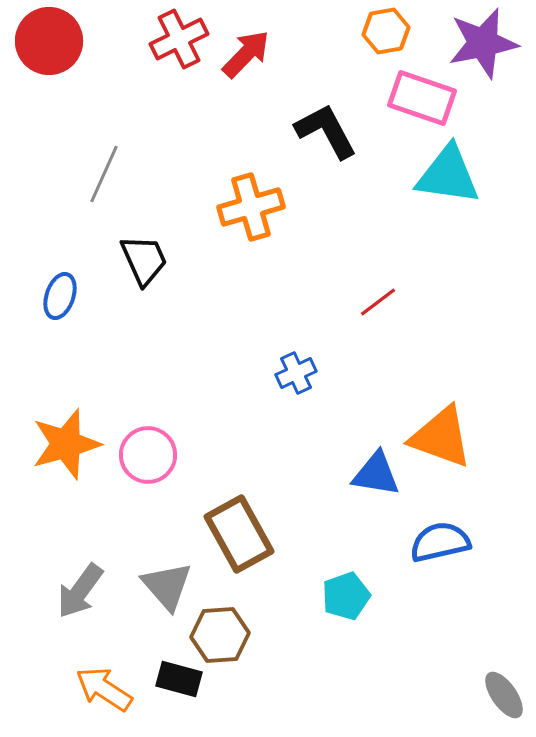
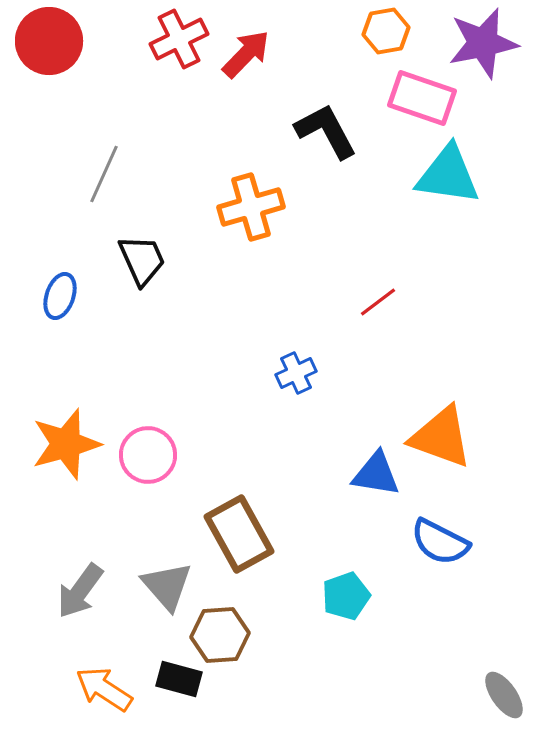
black trapezoid: moved 2 px left
blue semicircle: rotated 140 degrees counterclockwise
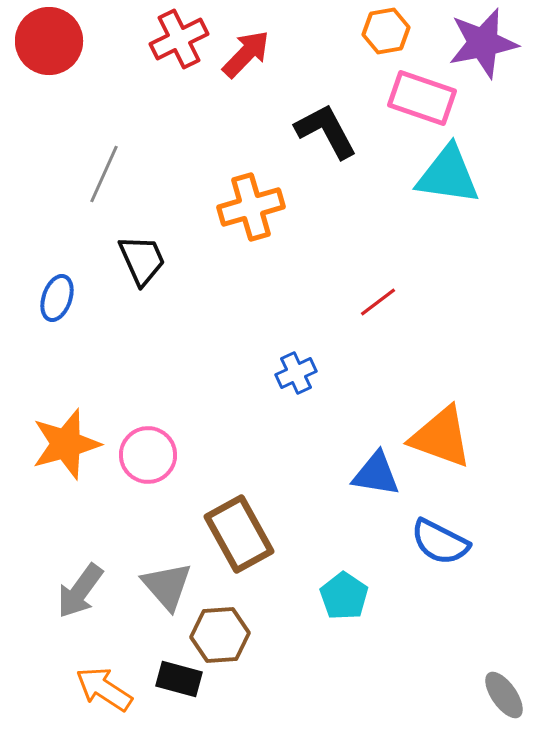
blue ellipse: moved 3 px left, 2 px down
cyan pentagon: moved 2 px left; rotated 18 degrees counterclockwise
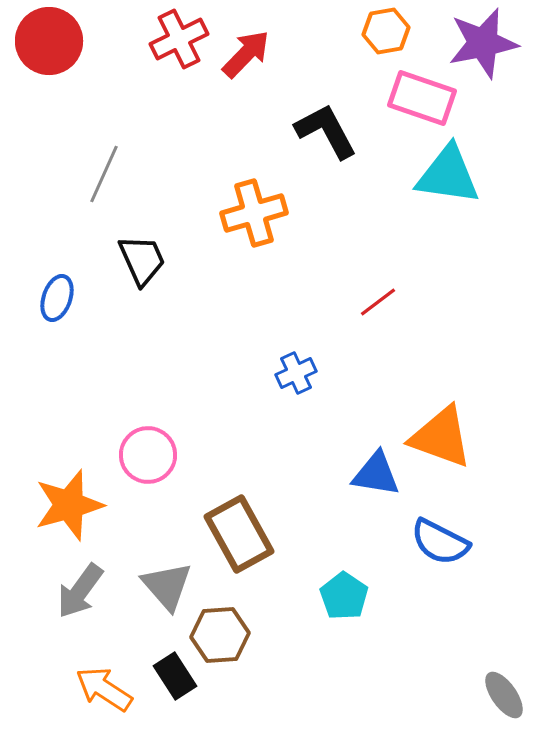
orange cross: moved 3 px right, 6 px down
orange star: moved 3 px right, 61 px down
black rectangle: moved 4 px left, 3 px up; rotated 42 degrees clockwise
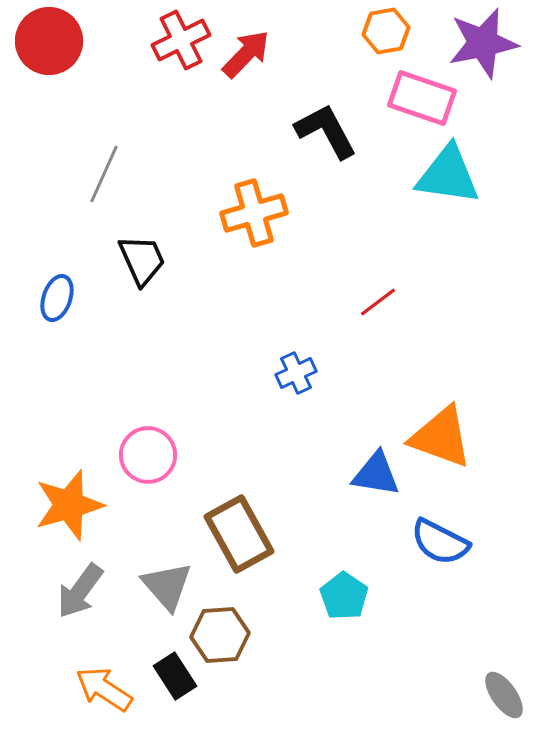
red cross: moved 2 px right, 1 px down
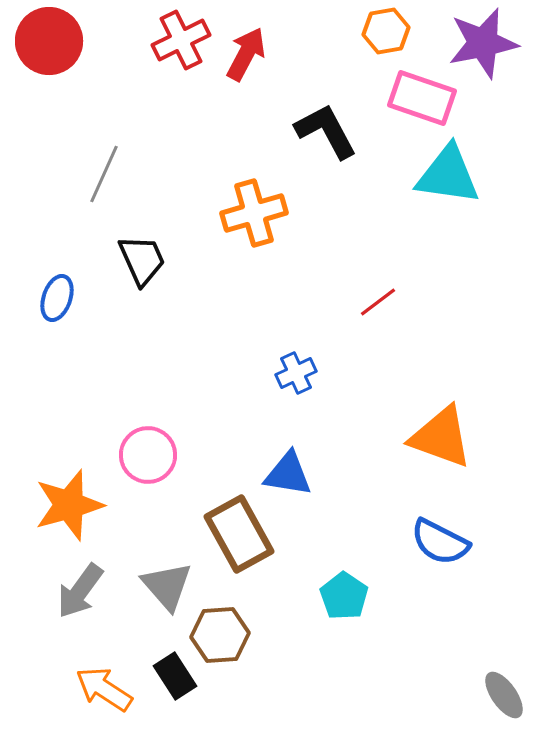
red arrow: rotated 16 degrees counterclockwise
blue triangle: moved 88 px left
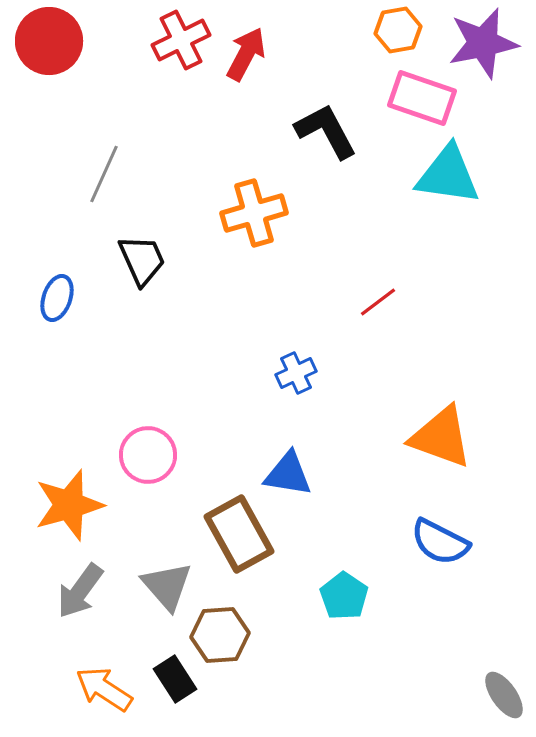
orange hexagon: moved 12 px right, 1 px up
black rectangle: moved 3 px down
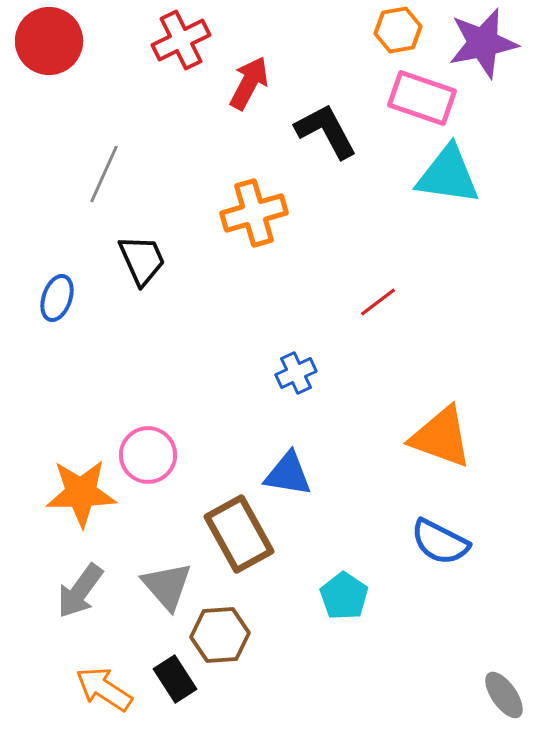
red arrow: moved 3 px right, 29 px down
orange star: moved 12 px right, 12 px up; rotated 14 degrees clockwise
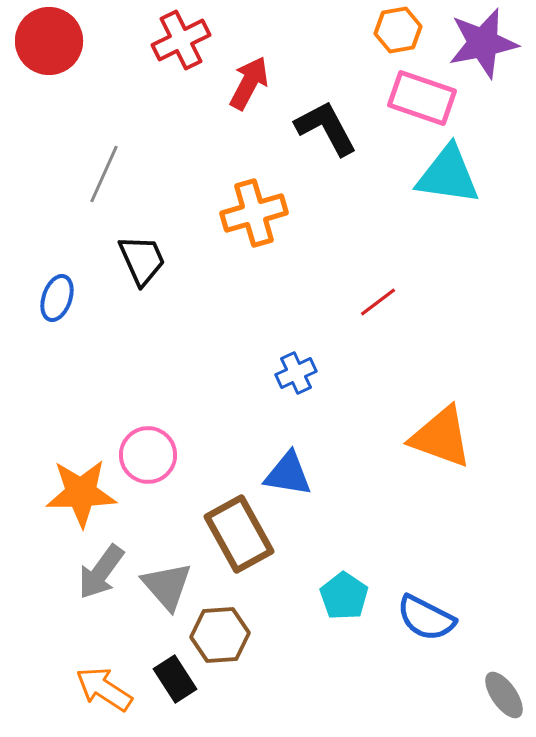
black L-shape: moved 3 px up
blue semicircle: moved 14 px left, 76 px down
gray arrow: moved 21 px right, 19 px up
